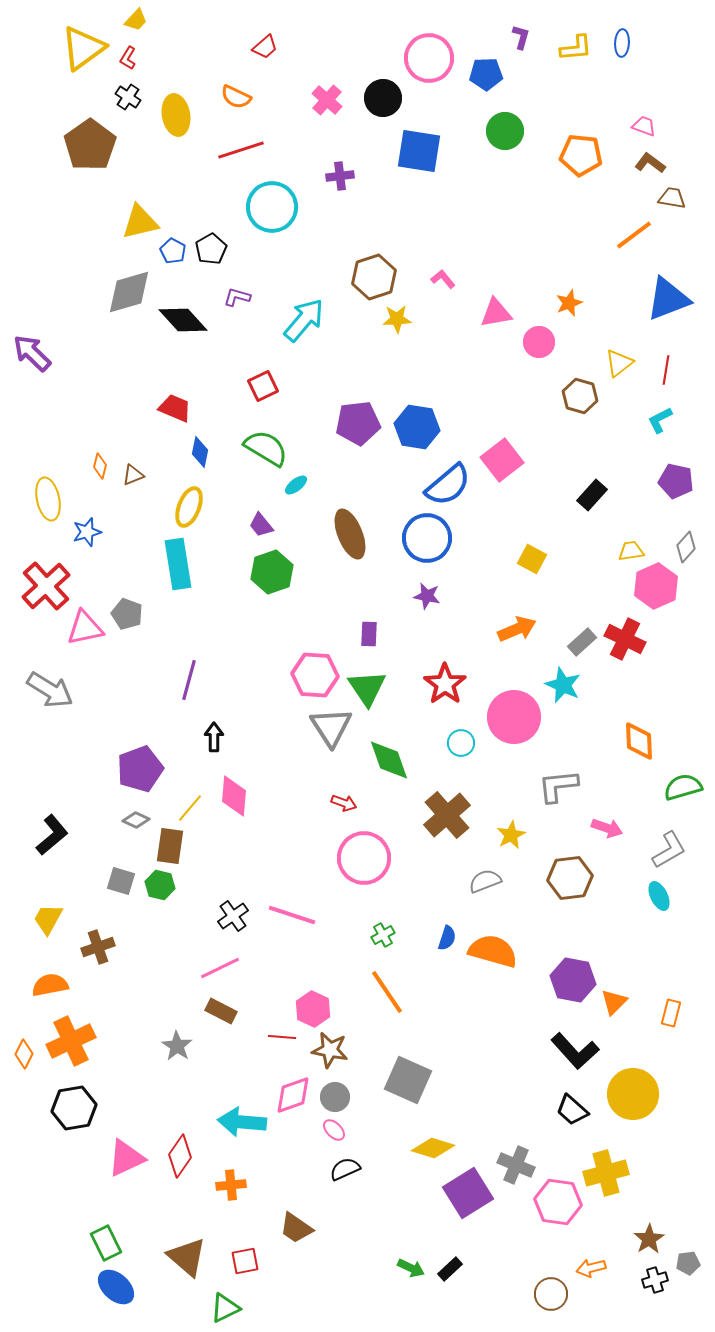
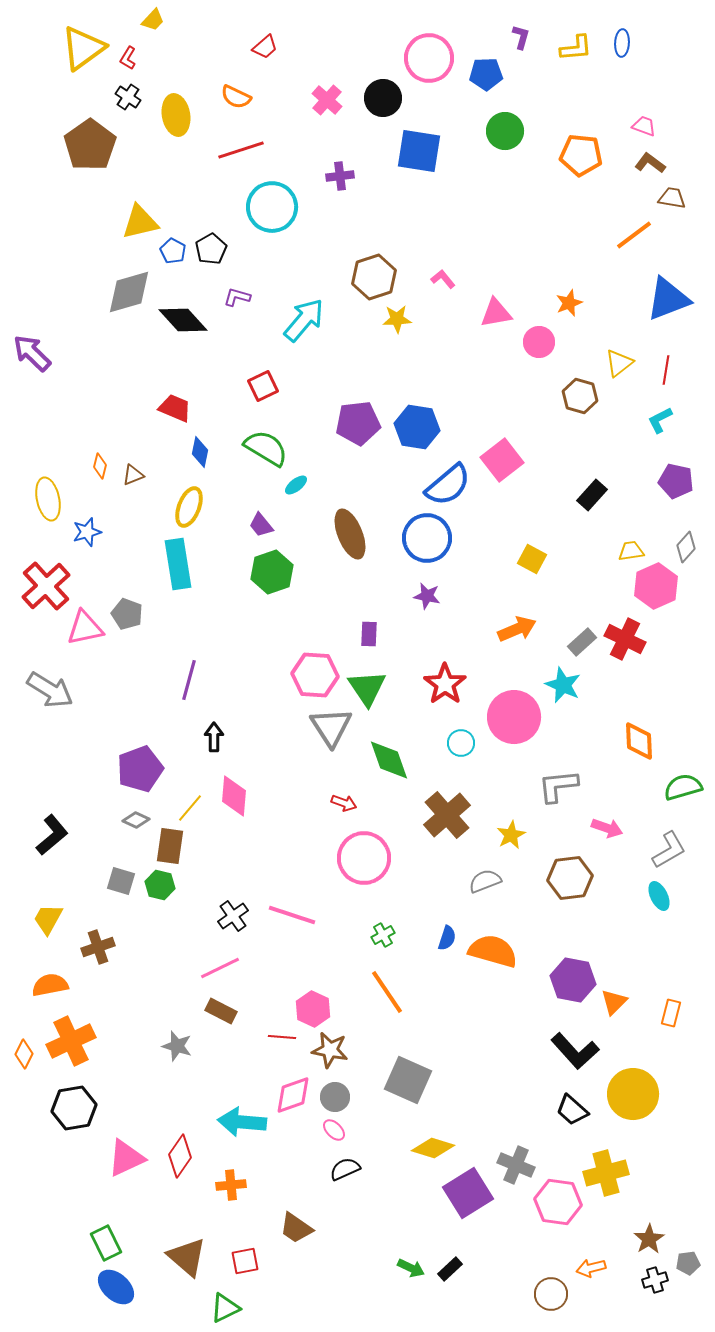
yellow trapezoid at (136, 20): moved 17 px right
gray star at (177, 1046): rotated 16 degrees counterclockwise
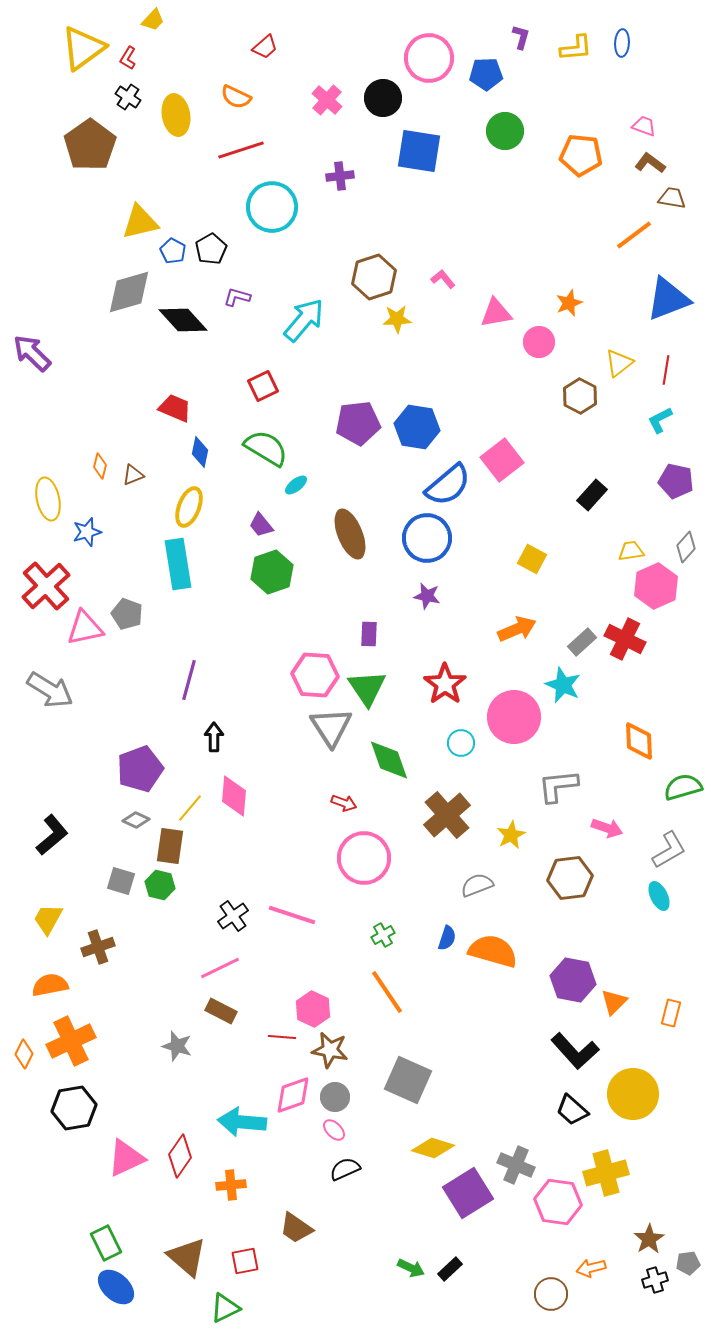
brown hexagon at (580, 396): rotated 12 degrees clockwise
gray semicircle at (485, 881): moved 8 px left, 4 px down
